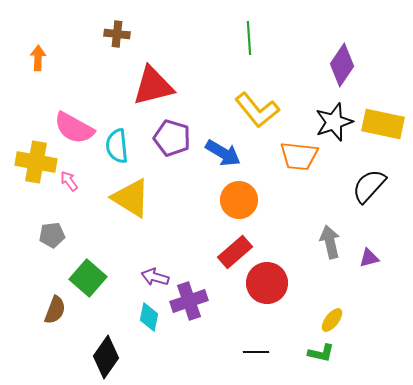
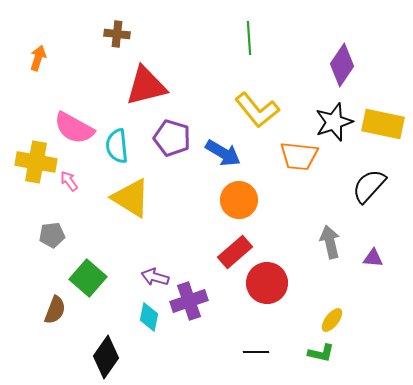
orange arrow: rotated 15 degrees clockwise
red triangle: moved 7 px left
purple triangle: moved 4 px right; rotated 20 degrees clockwise
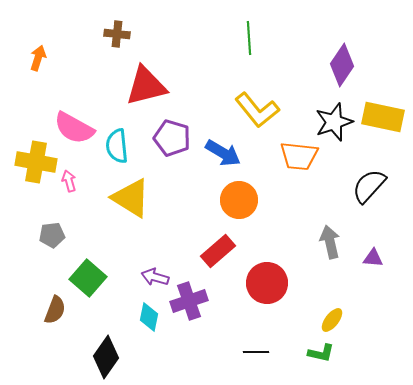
yellow rectangle: moved 7 px up
pink arrow: rotated 20 degrees clockwise
red rectangle: moved 17 px left, 1 px up
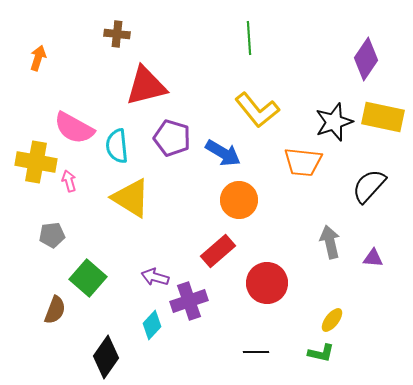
purple diamond: moved 24 px right, 6 px up
orange trapezoid: moved 4 px right, 6 px down
cyan diamond: moved 3 px right, 8 px down; rotated 32 degrees clockwise
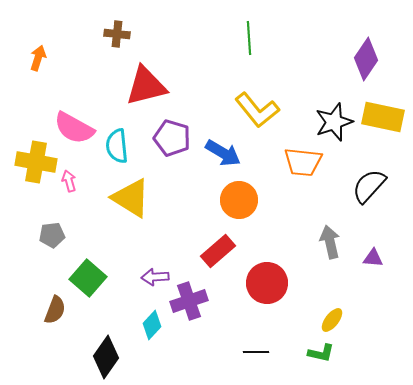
purple arrow: rotated 20 degrees counterclockwise
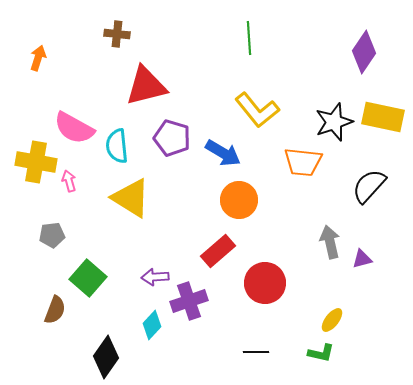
purple diamond: moved 2 px left, 7 px up
purple triangle: moved 11 px left, 1 px down; rotated 20 degrees counterclockwise
red circle: moved 2 px left
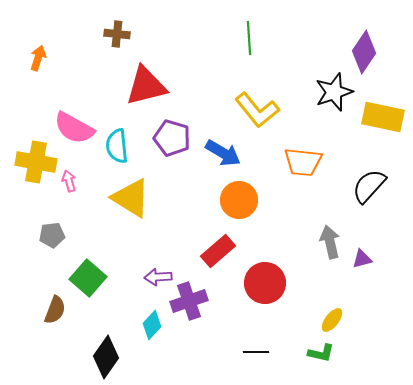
black star: moved 30 px up
purple arrow: moved 3 px right
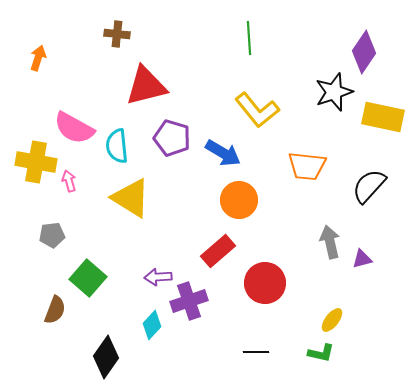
orange trapezoid: moved 4 px right, 4 px down
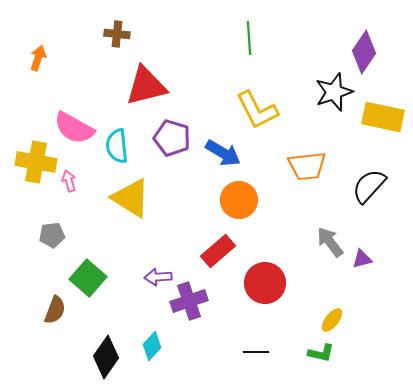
yellow L-shape: rotated 12 degrees clockwise
orange trapezoid: rotated 12 degrees counterclockwise
gray arrow: rotated 24 degrees counterclockwise
cyan diamond: moved 21 px down
